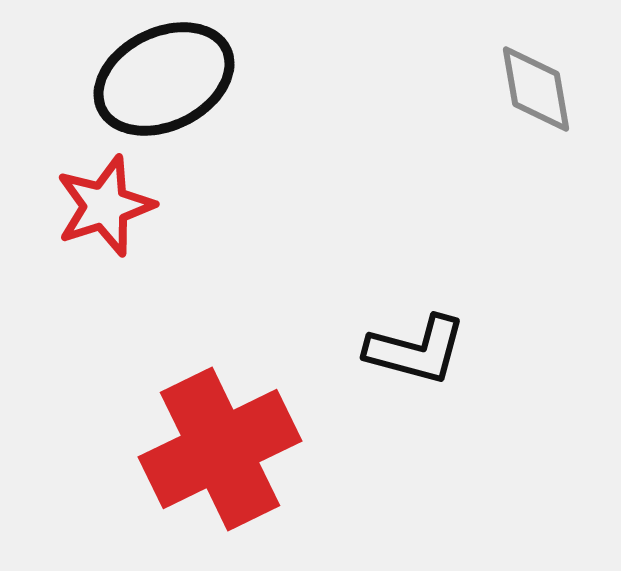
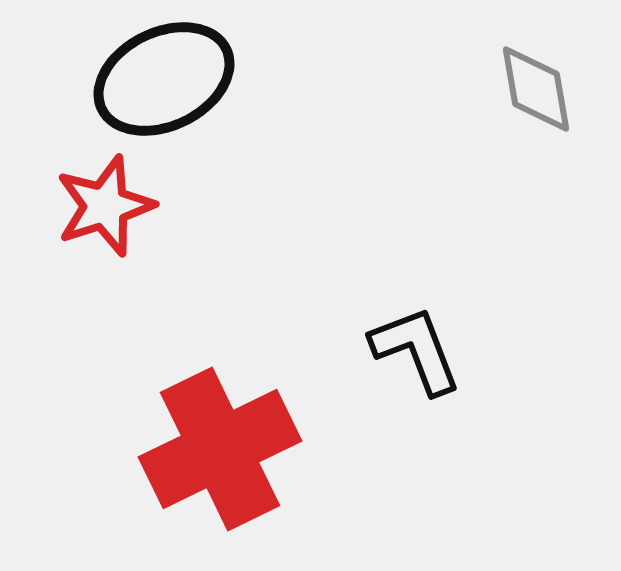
black L-shape: rotated 126 degrees counterclockwise
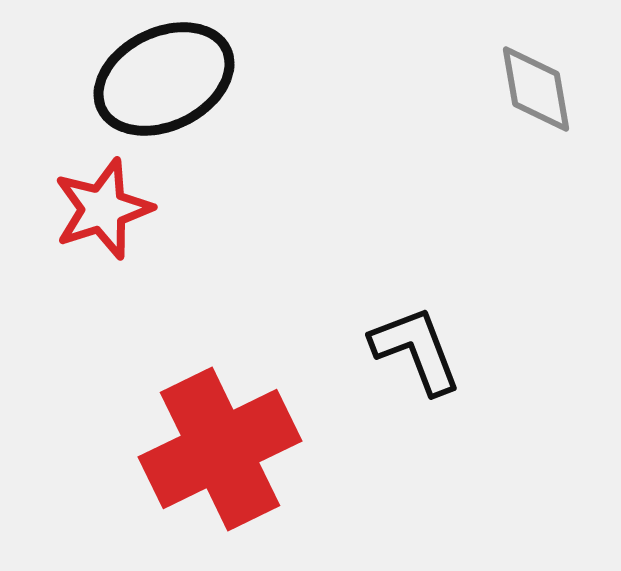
red star: moved 2 px left, 3 px down
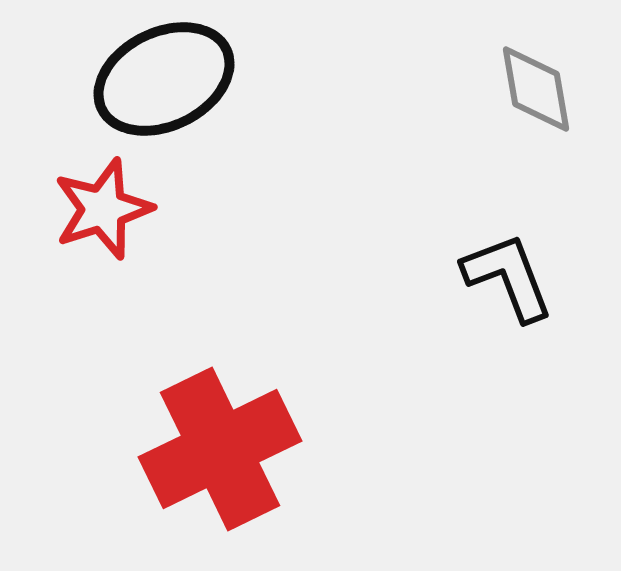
black L-shape: moved 92 px right, 73 px up
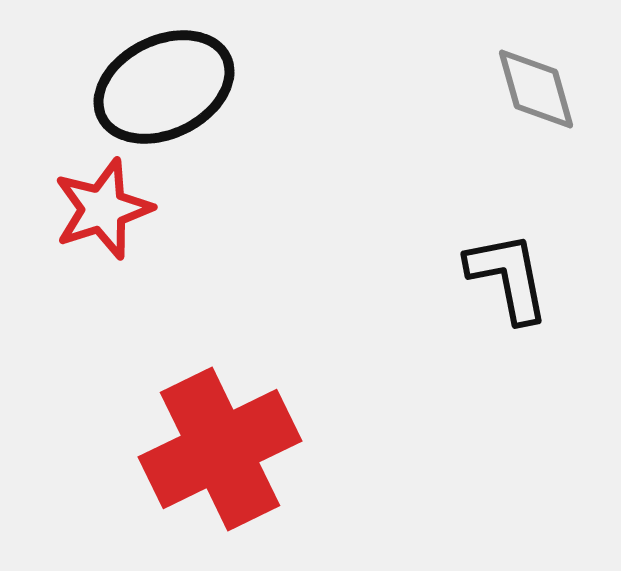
black ellipse: moved 8 px down
gray diamond: rotated 6 degrees counterclockwise
black L-shape: rotated 10 degrees clockwise
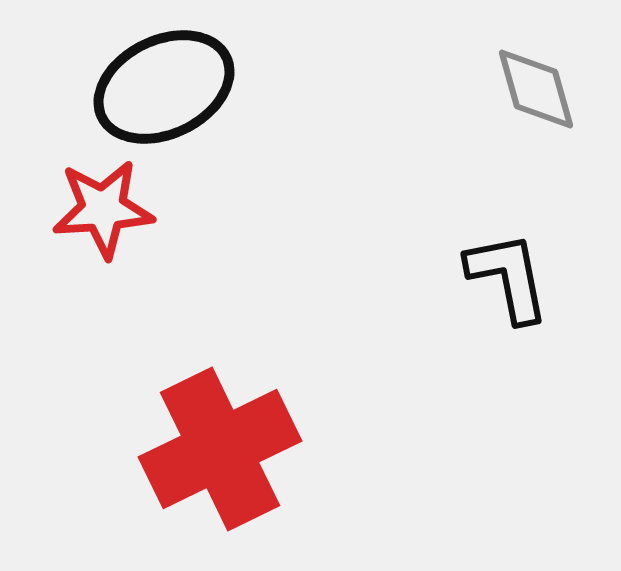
red star: rotated 14 degrees clockwise
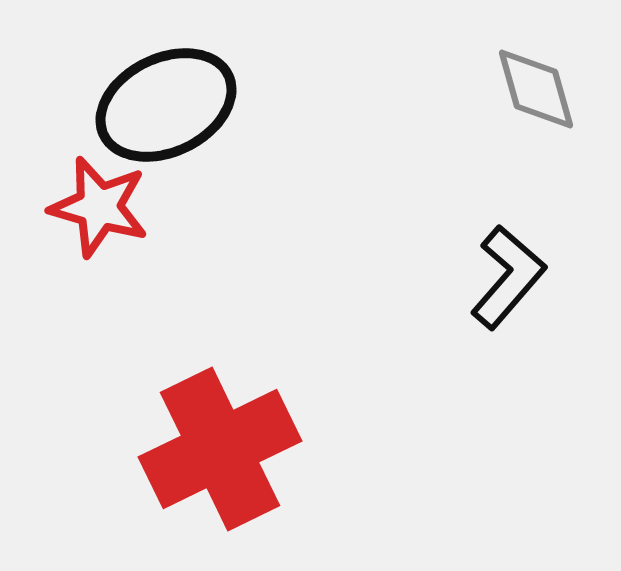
black ellipse: moved 2 px right, 18 px down
red star: moved 4 px left, 2 px up; rotated 20 degrees clockwise
black L-shape: rotated 52 degrees clockwise
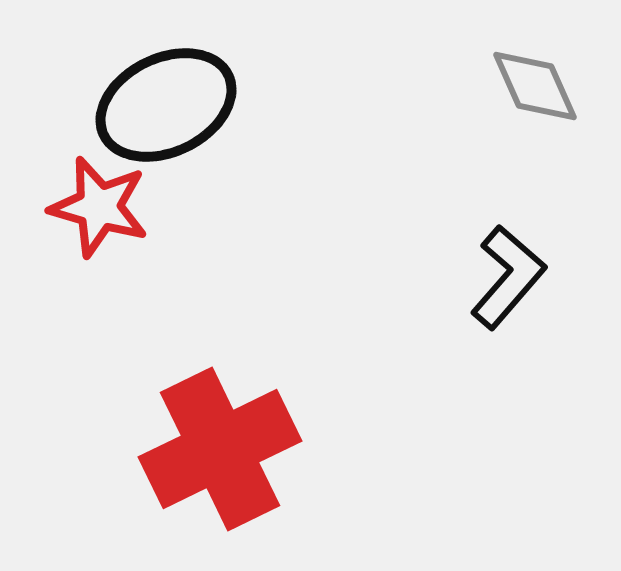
gray diamond: moved 1 px left, 3 px up; rotated 8 degrees counterclockwise
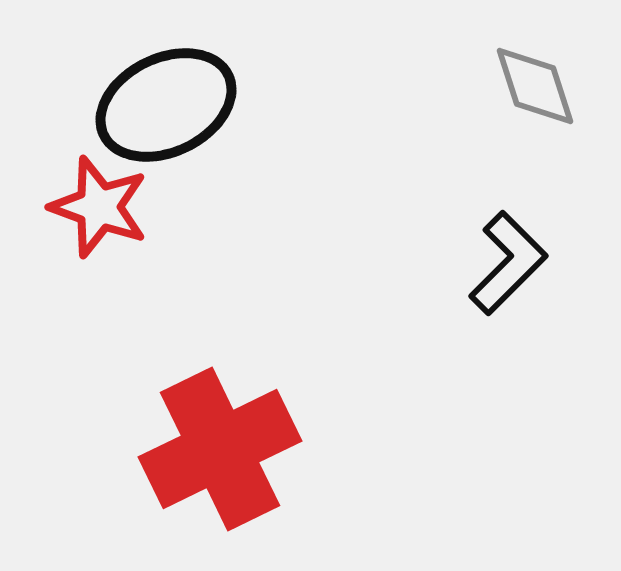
gray diamond: rotated 6 degrees clockwise
red star: rotated 4 degrees clockwise
black L-shape: moved 14 px up; rotated 4 degrees clockwise
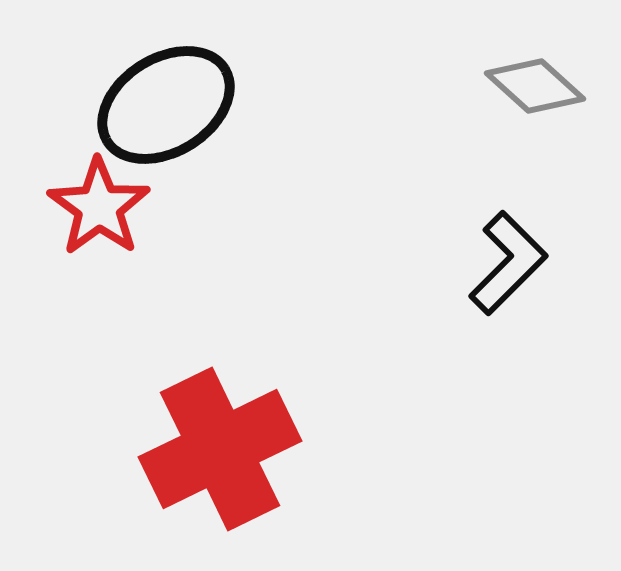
gray diamond: rotated 30 degrees counterclockwise
black ellipse: rotated 6 degrees counterclockwise
red star: rotated 16 degrees clockwise
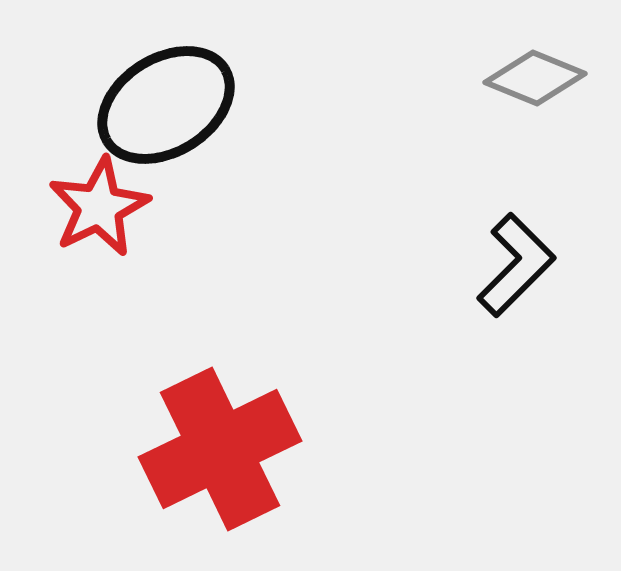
gray diamond: moved 8 px up; rotated 20 degrees counterclockwise
red star: rotated 10 degrees clockwise
black L-shape: moved 8 px right, 2 px down
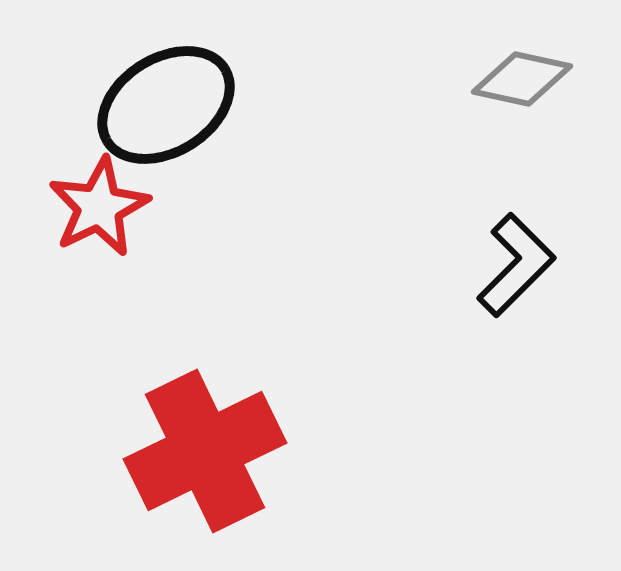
gray diamond: moved 13 px left, 1 px down; rotated 10 degrees counterclockwise
red cross: moved 15 px left, 2 px down
